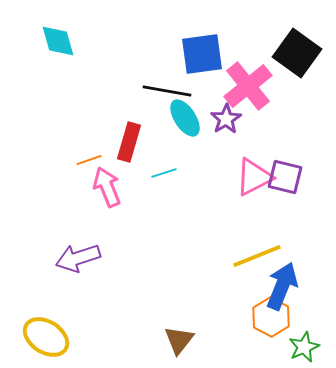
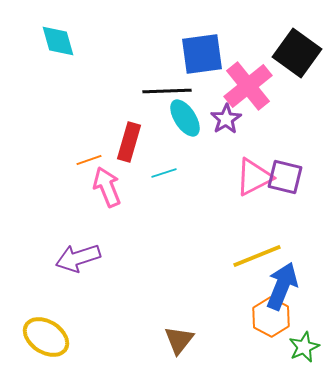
black line: rotated 12 degrees counterclockwise
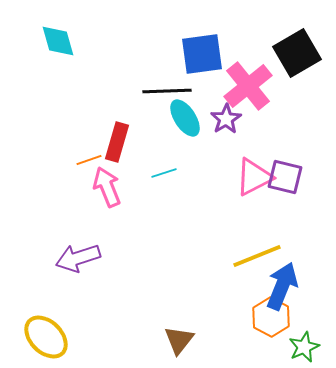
black square: rotated 24 degrees clockwise
red rectangle: moved 12 px left
yellow ellipse: rotated 12 degrees clockwise
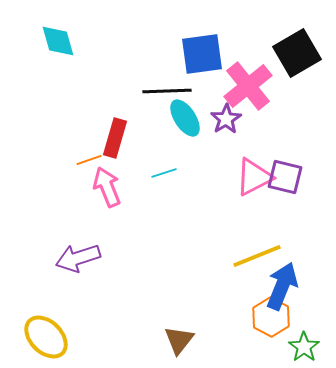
red rectangle: moved 2 px left, 4 px up
green star: rotated 12 degrees counterclockwise
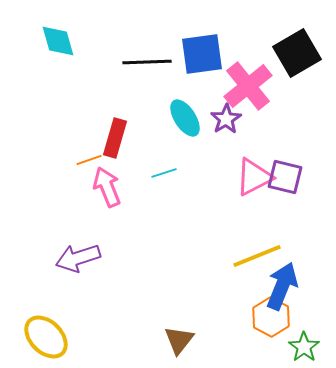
black line: moved 20 px left, 29 px up
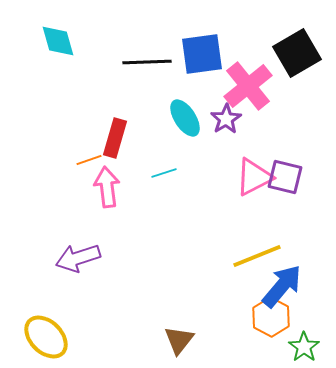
pink arrow: rotated 15 degrees clockwise
blue arrow: rotated 18 degrees clockwise
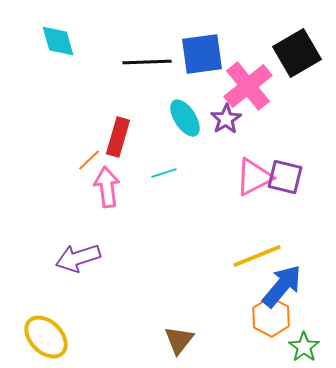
red rectangle: moved 3 px right, 1 px up
orange line: rotated 25 degrees counterclockwise
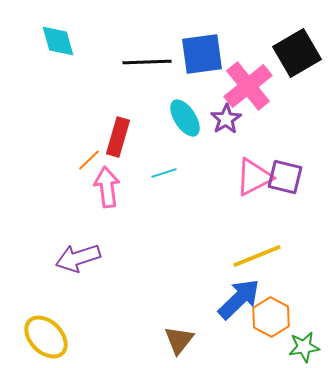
blue arrow: moved 43 px left, 13 px down; rotated 6 degrees clockwise
green star: rotated 28 degrees clockwise
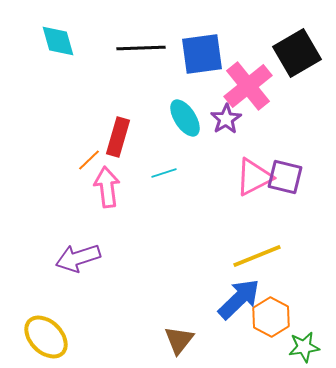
black line: moved 6 px left, 14 px up
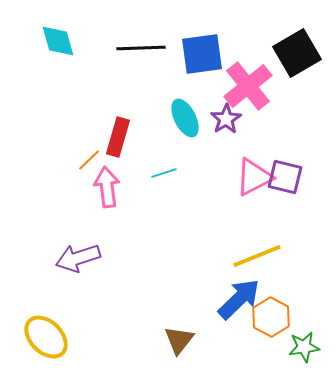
cyan ellipse: rotated 6 degrees clockwise
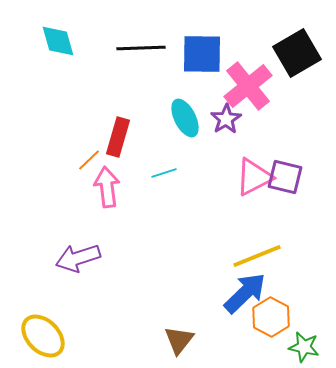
blue square: rotated 9 degrees clockwise
blue arrow: moved 6 px right, 6 px up
yellow ellipse: moved 3 px left, 1 px up
green star: rotated 20 degrees clockwise
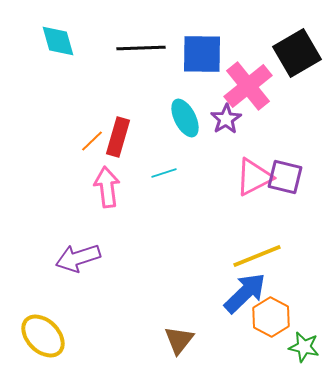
orange line: moved 3 px right, 19 px up
